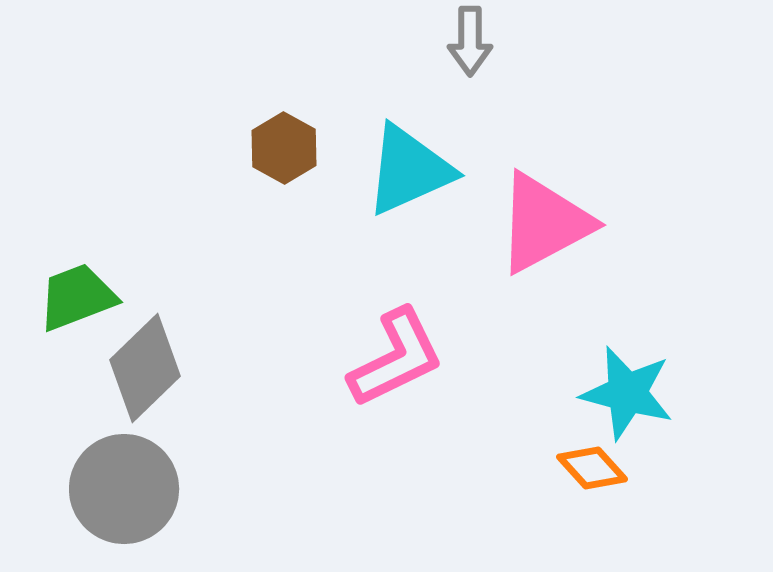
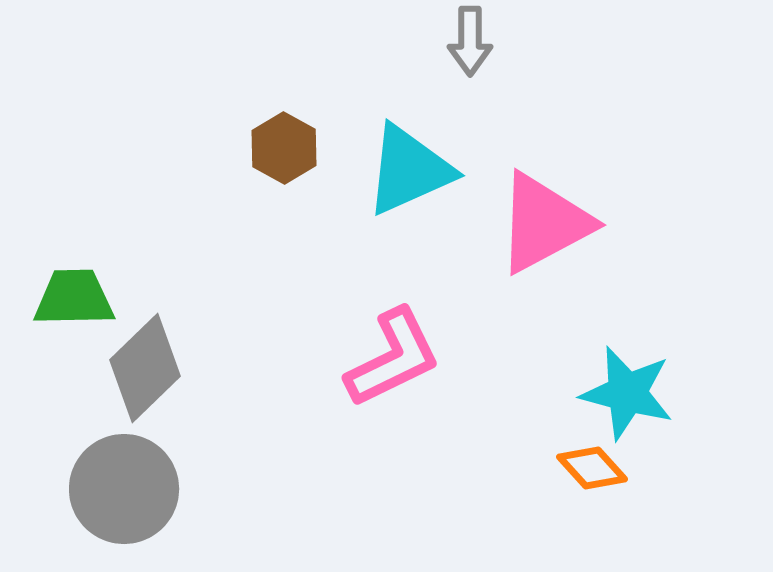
green trapezoid: moved 3 px left, 1 px down; rotated 20 degrees clockwise
pink L-shape: moved 3 px left
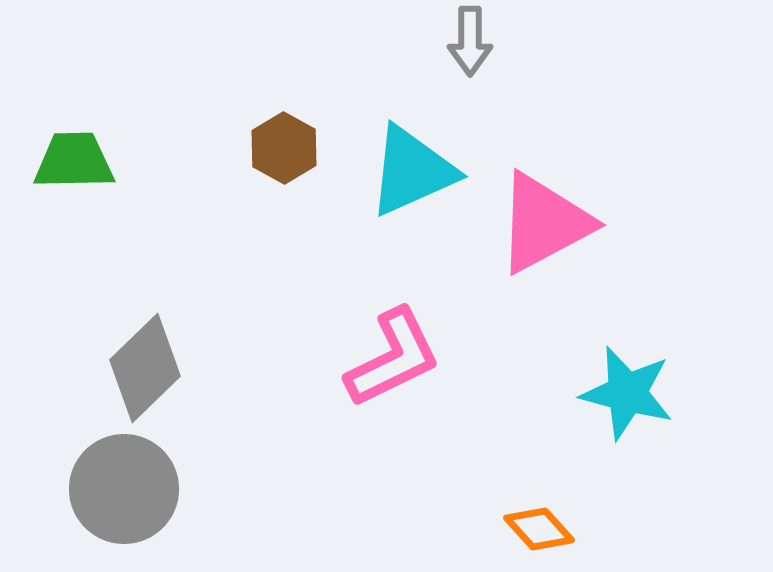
cyan triangle: moved 3 px right, 1 px down
green trapezoid: moved 137 px up
orange diamond: moved 53 px left, 61 px down
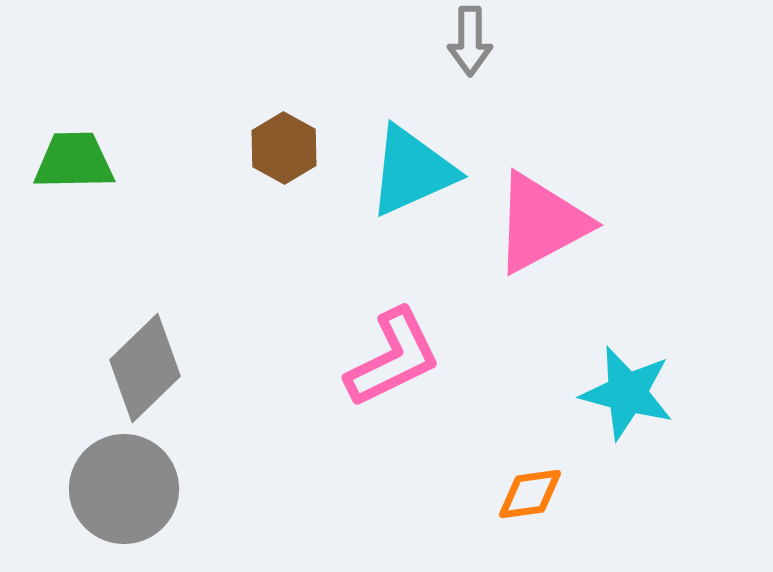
pink triangle: moved 3 px left
orange diamond: moved 9 px left, 35 px up; rotated 56 degrees counterclockwise
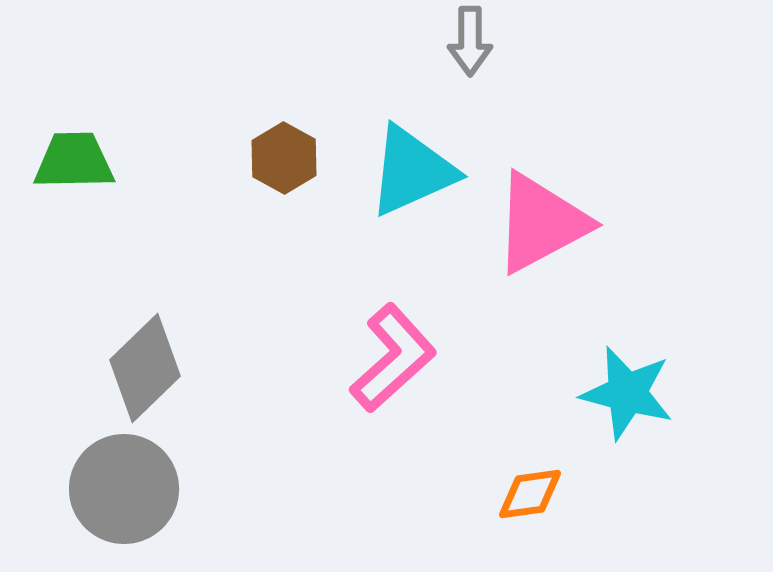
brown hexagon: moved 10 px down
pink L-shape: rotated 16 degrees counterclockwise
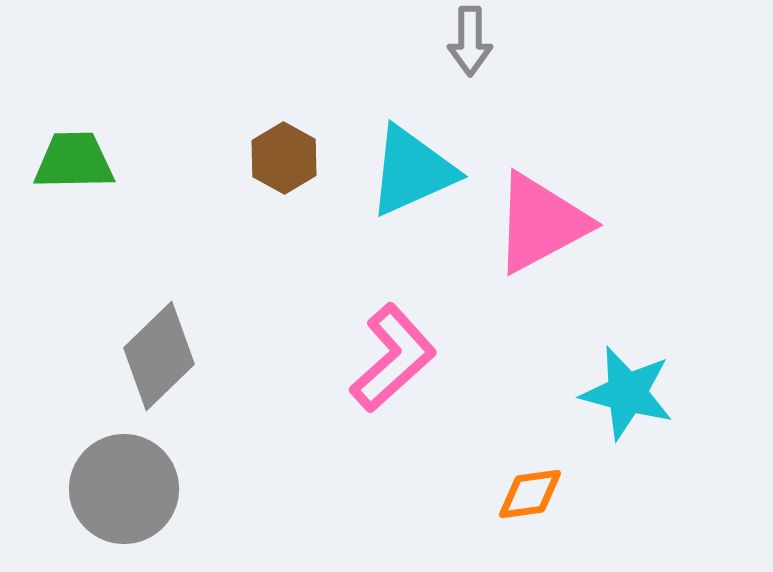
gray diamond: moved 14 px right, 12 px up
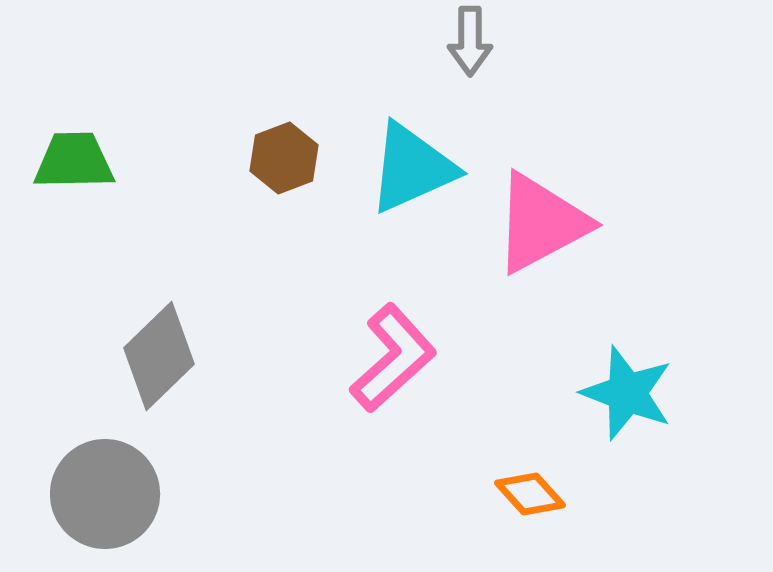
brown hexagon: rotated 10 degrees clockwise
cyan triangle: moved 3 px up
cyan star: rotated 6 degrees clockwise
gray circle: moved 19 px left, 5 px down
orange diamond: rotated 56 degrees clockwise
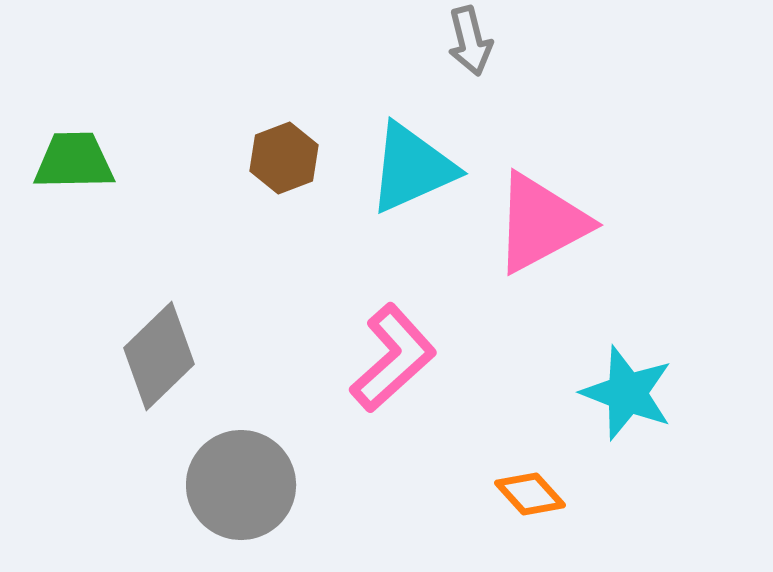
gray arrow: rotated 14 degrees counterclockwise
gray circle: moved 136 px right, 9 px up
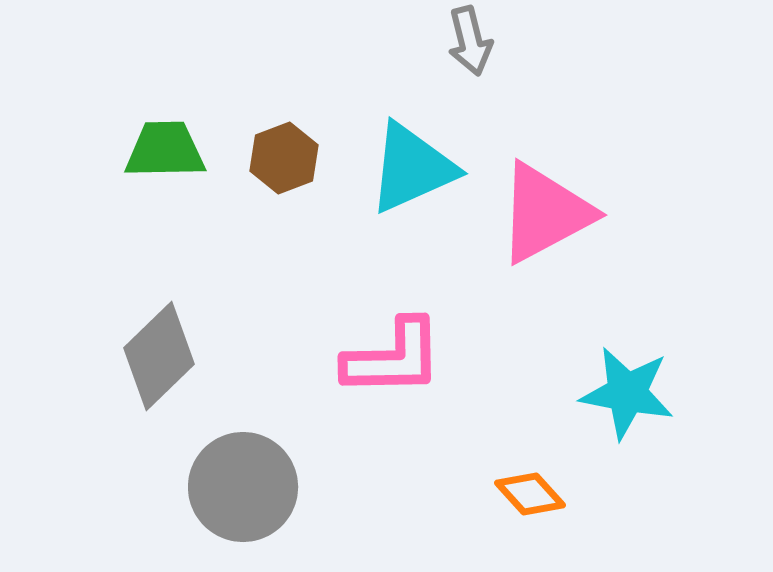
green trapezoid: moved 91 px right, 11 px up
pink triangle: moved 4 px right, 10 px up
pink L-shape: rotated 41 degrees clockwise
cyan star: rotated 10 degrees counterclockwise
gray circle: moved 2 px right, 2 px down
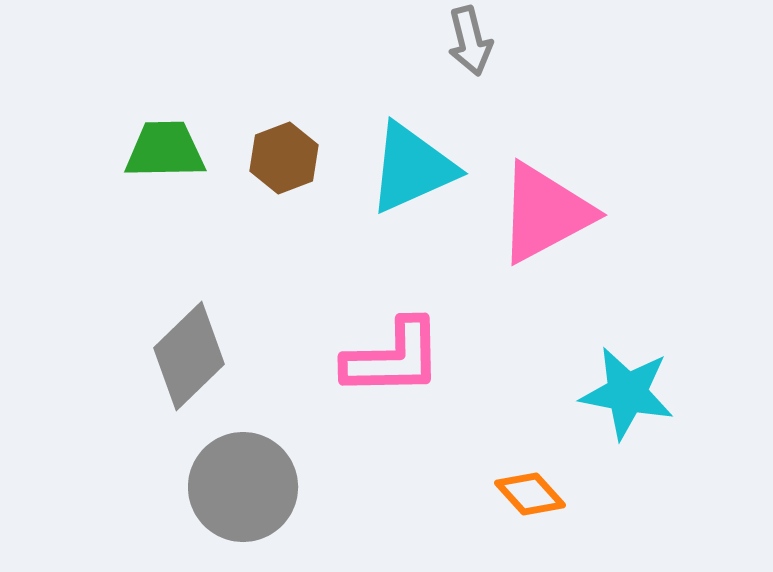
gray diamond: moved 30 px right
